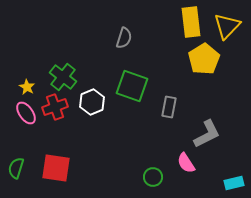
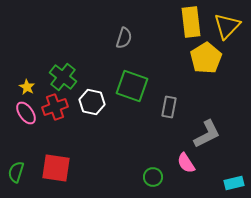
yellow pentagon: moved 2 px right, 1 px up
white hexagon: rotated 25 degrees counterclockwise
green semicircle: moved 4 px down
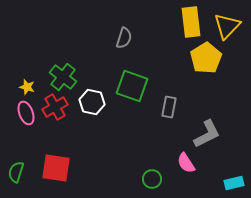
yellow star: rotated 14 degrees counterclockwise
red cross: rotated 10 degrees counterclockwise
pink ellipse: rotated 15 degrees clockwise
green circle: moved 1 px left, 2 px down
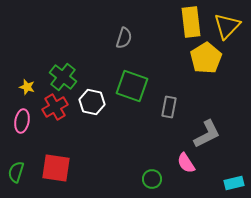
pink ellipse: moved 4 px left, 8 px down; rotated 30 degrees clockwise
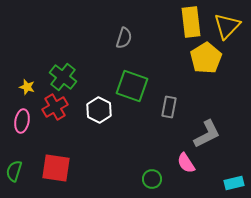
white hexagon: moved 7 px right, 8 px down; rotated 15 degrees clockwise
green semicircle: moved 2 px left, 1 px up
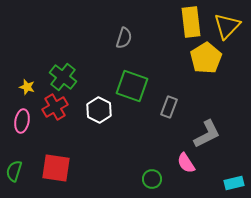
gray rectangle: rotated 10 degrees clockwise
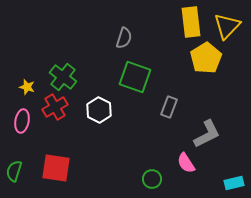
green square: moved 3 px right, 9 px up
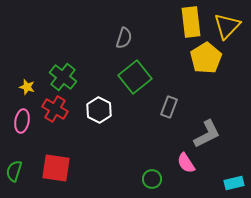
green square: rotated 32 degrees clockwise
red cross: moved 2 px down; rotated 30 degrees counterclockwise
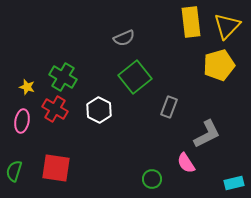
gray semicircle: rotated 50 degrees clockwise
yellow pentagon: moved 13 px right, 7 px down; rotated 16 degrees clockwise
green cross: rotated 8 degrees counterclockwise
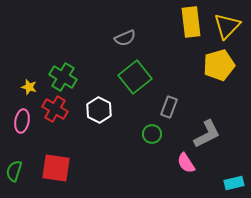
gray semicircle: moved 1 px right
yellow star: moved 2 px right
green circle: moved 45 px up
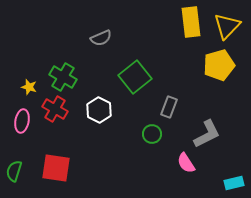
gray semicircle: moved 24 px left
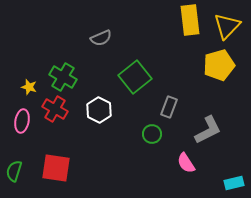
yellow rectangle: moved 1 px left, 2 px up
gray L-shape: moved 1 px right, 4 px up
